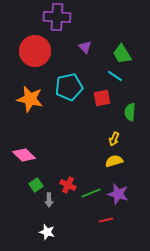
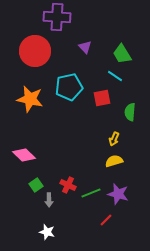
red line: rotated 32 degrees counterclockwise
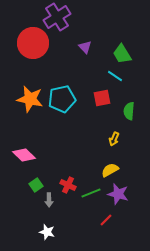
purple cross: rotated 36 degrees counterclockwise
red circle: moved 2 px left, 8 px up
cyan pentagon: moved 7 px left, 12 px down
green semicircle: moved 1 px left, 1 px up
yellow semicircle: moved 4 px left, 9 px down; rotated 12 degrees counterclockwise
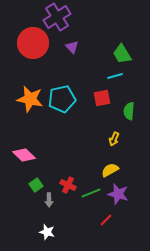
purple triangle: moved 13 px left
cyan line: rotated 49 degrees counterclockwise
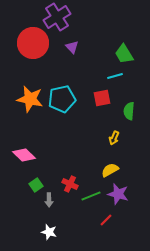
green trapezoid: moved 2 px right
yellow arrow: moved 1 px up
red cross: moved 2 px right, 1 px up
green line: moved 3 px down
white star: moved 2 px right
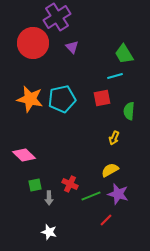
green square: moved 1 px left; rotated 24 degrees clockwise
gray arrow: moved 2 px up
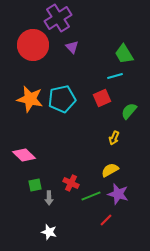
purple cross: moved 1 px right, 1 px down
red circle: moved 2 px down
red square: rotated 12 degrees counterclockwise
green semicircle: rotated 36 degrees clockwise
red cross: moved 1 px right, 1 px up
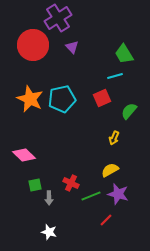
orange star: rotated 12 degrees clockwise
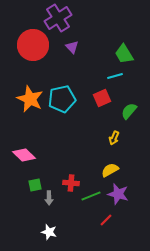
red cross: rotated 21 degrees counterclockwise
